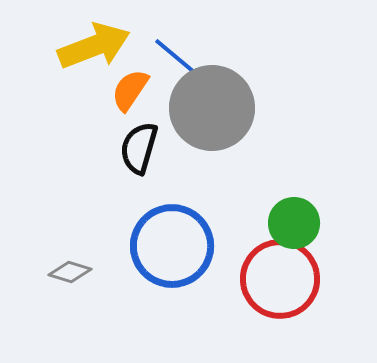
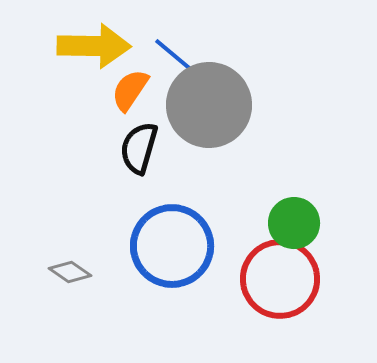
yellow arrow: rotated 22 degrees clockwise
gray circle: moved 3 px left, 3 px up
gray diamond: rotated 18 degrees clockwise
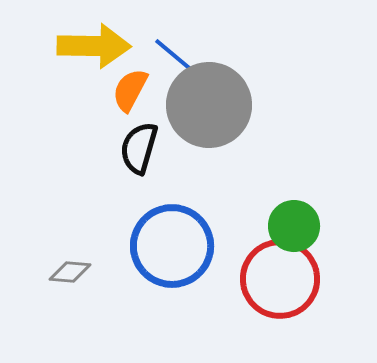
orange semicircle: rotated 6 degrees counterclockwise
green circle: moved 3 px down
gray diamond: rotated 30 degrees counterclockwise
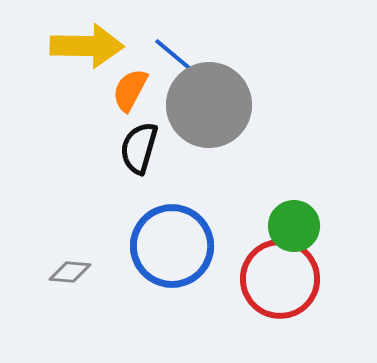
yellow arrow: moved 7 px left
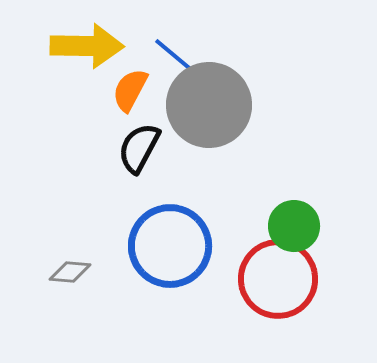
black semicircle: rotated 12 degrees clockwise
blue circle: moved 2 px left
red circle: moved 2 px left
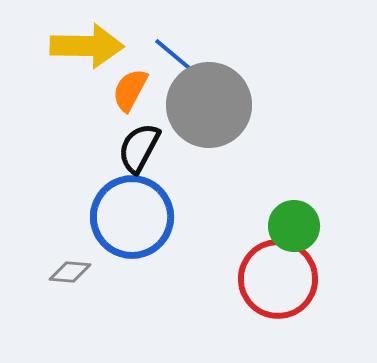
blue circle: moved 38 px left, 29 px up
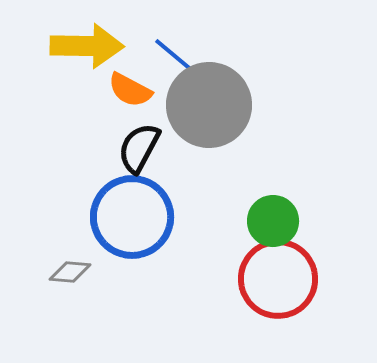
orange semicircle: rotated 90 degrees counterclockwise
green circle: moved 21 px left, 5 px up
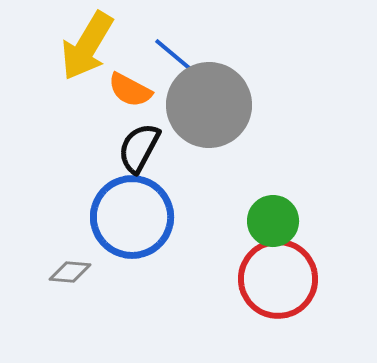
yellow arrow: rotated 120 degrees clockwise
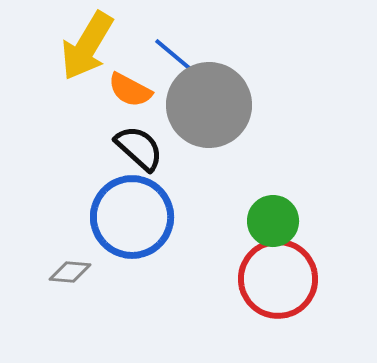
black semicircle: rotated 104 degrees clockwise
